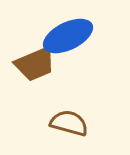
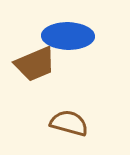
blue ellipse: rotated 27 degrees clockwise
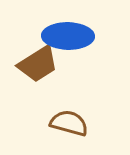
brown trapezoid: moved 3 px right; rotated 9 degrees counterclockwise
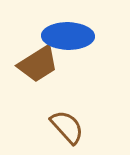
brown semicircle: moved 2 px left, 4 px down; rotated 33 degrees clockwise
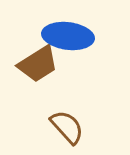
blue ellipse: rotated 6 degrees clockwise
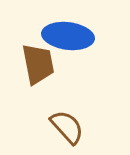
brown trapezoid: rotated 69 degrees counterclockwise
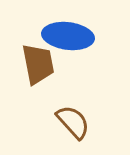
brown semicircle: moved 6 px right, 5 px up
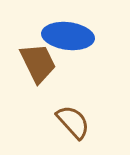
brown trapezoid: moved 1 px up; rotated 15 degrees counterclockwise
